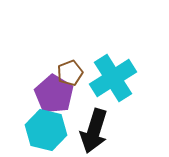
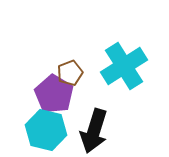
cyan cross: moved 11 px right, 12 px up
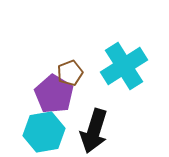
cyan hexagon: moved 2 px left, 2 px down; rotated 24 degrees counterclockwise
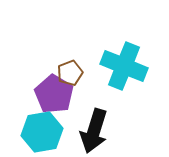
cyan cross: rotated 36 degrees counterclockwise
cyan hexagon: moved 2 px left
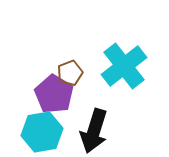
cyan cross: rotated 30 degrees clockwise
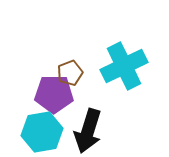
cyan cross: rotated 12 degrees clockwise
purple pentagon: rotated 30 degrees counterclockwise
black arrow: moved 6 px left
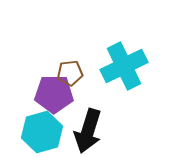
brown pentagon: rotated 15 degrees clockwise
cyan hexagon: rotated 6 degrees counterclockwise
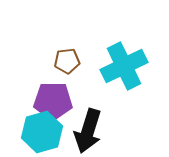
brown pentagon: moved 3 px left, 12 px up
purple pentagon: moved 1 px left, 7 px down
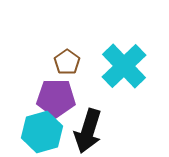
brown pentagon: moved 1 px down; rotated 30 degrees counterclockwise
cyan cross: rotated 18 degrees counterclockwise
purple pentagon: moved 3 px right, 3 px up
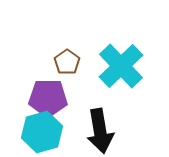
cyan cross: moved 3 px left
purple pentagon: moved 8 px left
black arrow: moved 12 px right; rotated 27 degrees counterclockwise
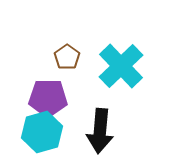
brown pentagon: moved 5 px up
black arrow: rotated 15 degrees clockwise
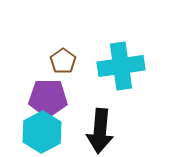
brown pentagon: moved 4 px left, 4 px down
cyan cross: rotated 36 degrees clockwise
cyan hexagon: rotated 12 degrees counterclockwise
